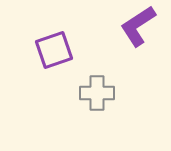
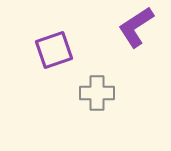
purple L-shape: moved 2 px left, 1 px down
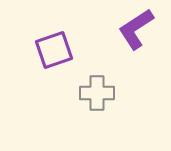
purple L-shape: moved 2 px down
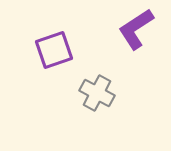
gray cross: rotated 28 degrees clockwise
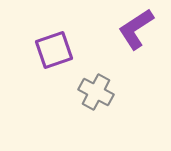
gray cross: moved 1 px left, 1 px up
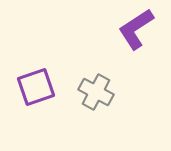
purple square: moved 18 px left, 37 px down
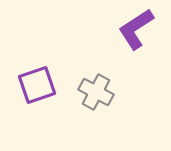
purple square: moved 1 px right, 2 px up
